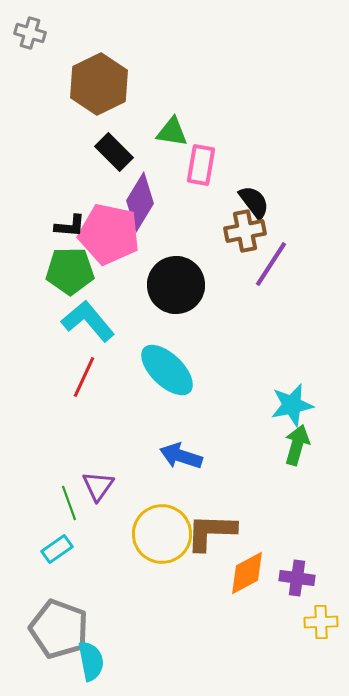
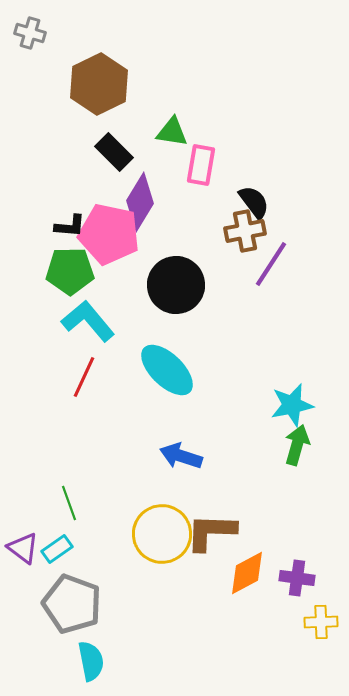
purple triangle: moved 75 px left, 62 px down; rotated 28 degrees counterclockwise
gray pentagon: moved 13 px right, 25 px up
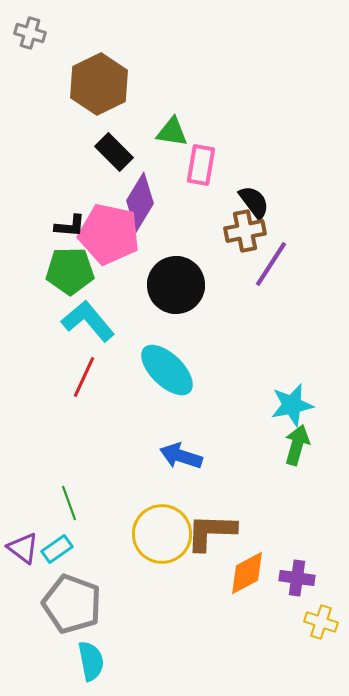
yellow cross: rotated 20 degrees clockwise
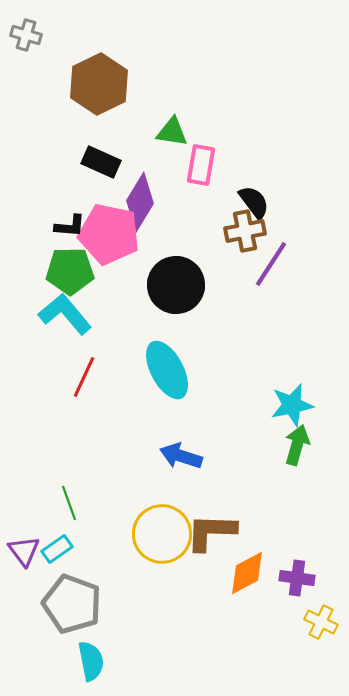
gray cross: moved 4 px left, 2 px down
black rectangle: moved 13 px left, 10 px down; rotated 21 degrees counterclockwise
cyan L-shape: moved 23 px left, 7 px up
cyan ellipse: rotated 18 degrees clockwise
purple triangle: moved 1 px right, 3 px down; rotated 16 degrees clockwise
yellow cross: rotated 8 degrees clockwise
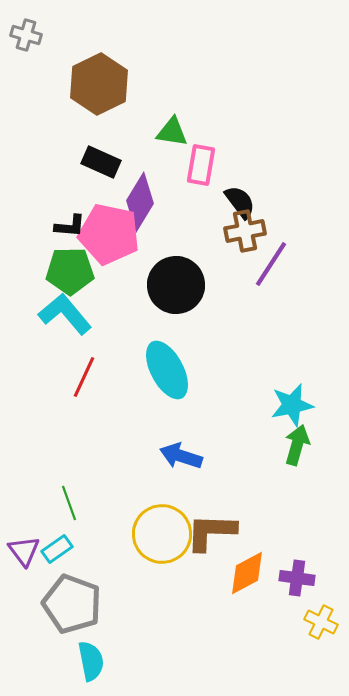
black semicircle: moved 14 px left
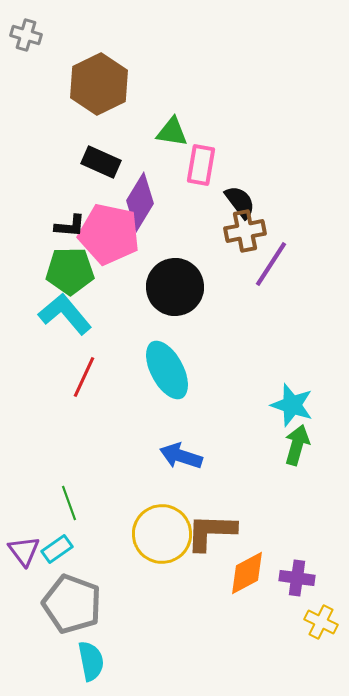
black circle: moved 1 px left, 2 px down
cyan star: rotated 30 degrees clockwise
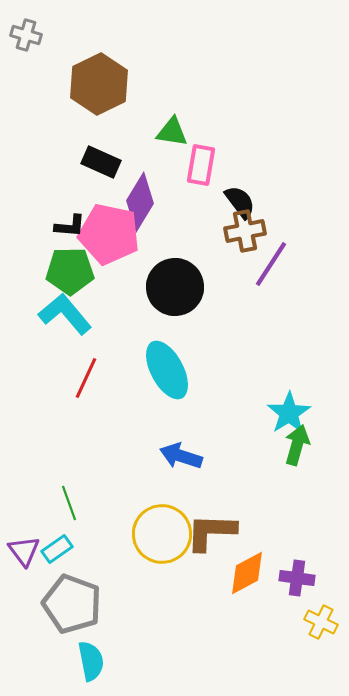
red line: moved 2 px right, 1 px down
cyan star: moved 3 px left, 8 px down; rotated 21 degrees clockwise
